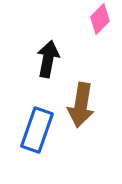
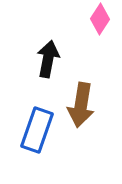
pink diamond: rotated 12 degrees counterclockwise
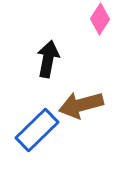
brown arrow: rotated 66 degrees clockwise
blue rectangle: rotated 27 degrees clockwise
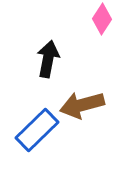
pink diamond: moved 2 px right
brown arrow: moved 1 px right
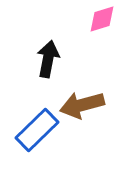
pink diamond: rotated 40 degrees clockwise
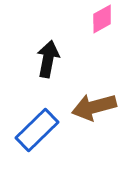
pink diamond: rotated 12 degrees counterclockwise
brown arrow: moved 12 px right, 2 px down
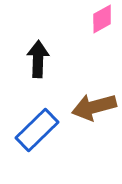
black arrow: moved 10 px left; rotated 9 degrees counterclockwise
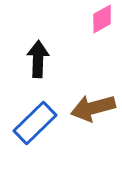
brown arrow: moved 1 px left, 1 px down
blue rectangle: moved 2 px left, 7 px up
